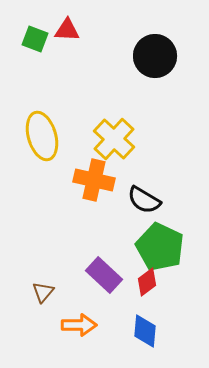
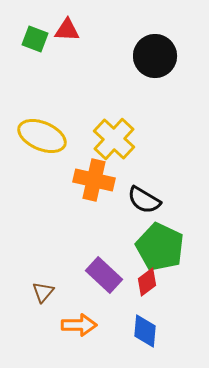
yellow ellipse: rotated 51 degrees counterclockwise
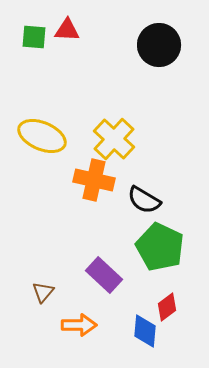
green square: moved 1 px left, 2 px up; rotated 16 degrees counterclockwise
black circle: moved 4 px right, 11 px up
red diamond: moved 20 px right, 25 px down
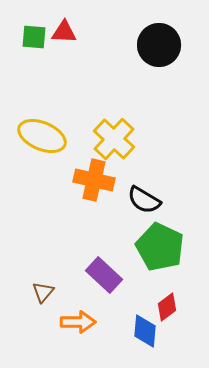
red triangle: moved 3 px left, 2 px down
orange arrow: moved 1 px left, 3 px up
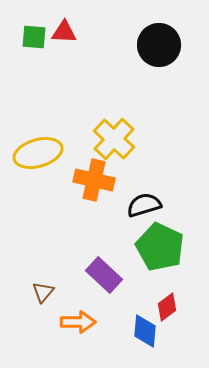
yellow ellipse: moved 4 px left, 17 px down; rotated 39 degrees counterclockwise
black semicircle: moved 5 px down; rotated 132 degrees clockwise
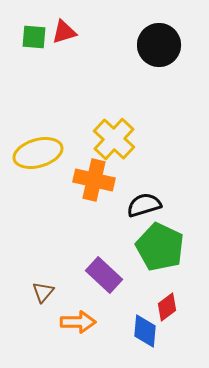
red triangle: rotated 20 degrees counterclockwise
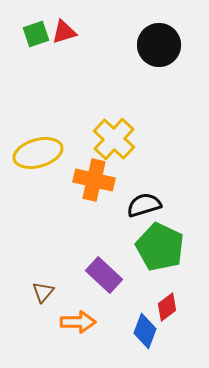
green square: moved 2 px right, 3 px up; rotated 24 degrees counterclockwise
blue diamond: rotated 16 degrees clockwise
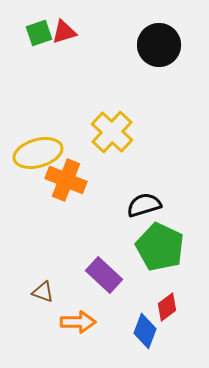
green square: moved 3 px right, 1 px up
yellow cross: moved 2 px left, 7 px up
orange cross: moved 28 px left; rotated 9 degrees clockwise
brown triangle: rotated 50 degrees counterclockwise
